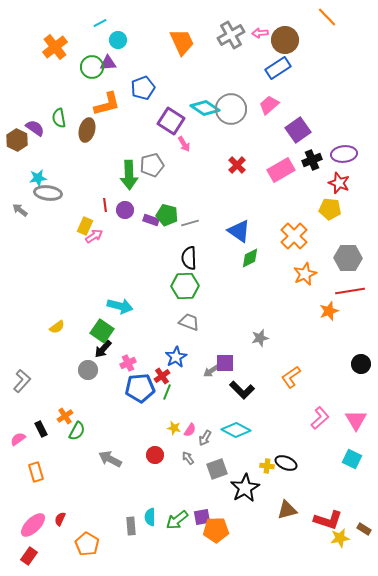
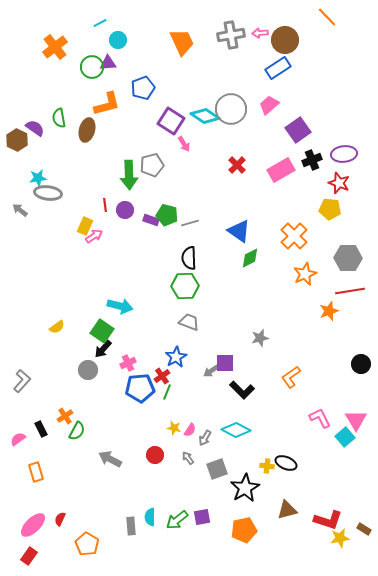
gray cross at (231, 35): rotated 20 degrees clockwise
cyan diamond at (205, 108): moved 8 px down
pink L-shape at (320, 418): rotated 75 degrees counterclockwise
cyan square at (352, 459): moved 7 px left, 22 px up; rotated 24 degrees clockwise
orange pentagon at (216, 530): moved 28 px right; rotated 10 degrees counterclockwise
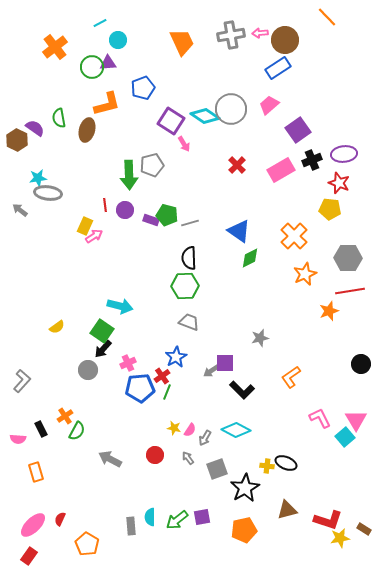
pink semicircle at (18, 439): rotated 140 degrees counterclockwise
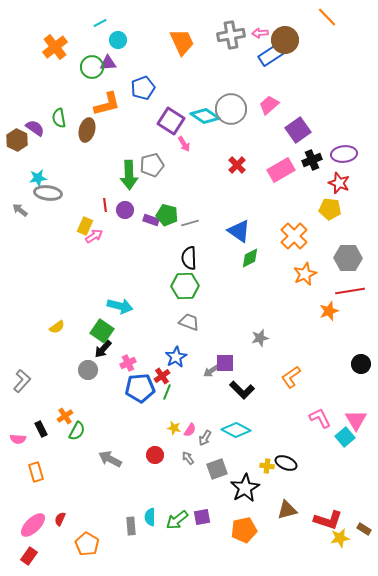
blue rectangle at (278, 68): moved 7 px left, 13 px up
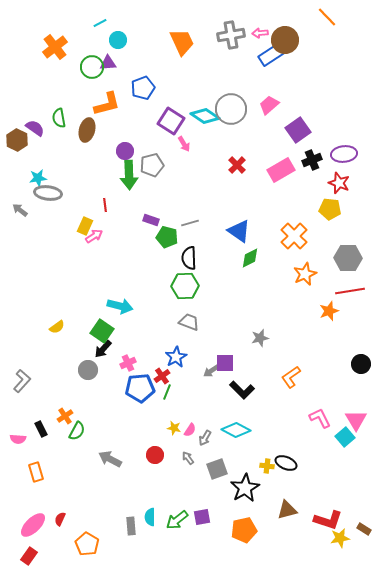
purple circle at (125, 210): moved 59 px up
green pentagon at (167, 215): moved 22 px down
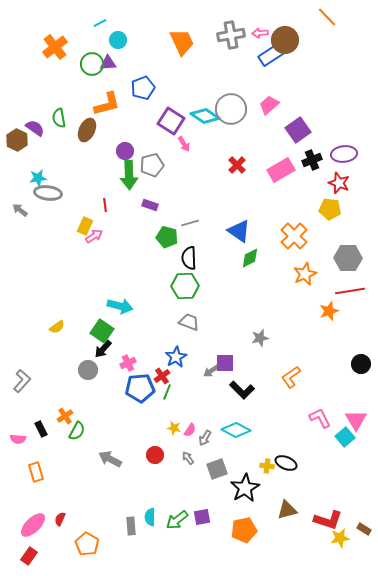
green circle at (92, 67): moved 3 px up
brown ellipse at (87, 130): rotated 10 degrees clockwise
purple rectangle at (151, 220): moved 1 px left, 15 px up
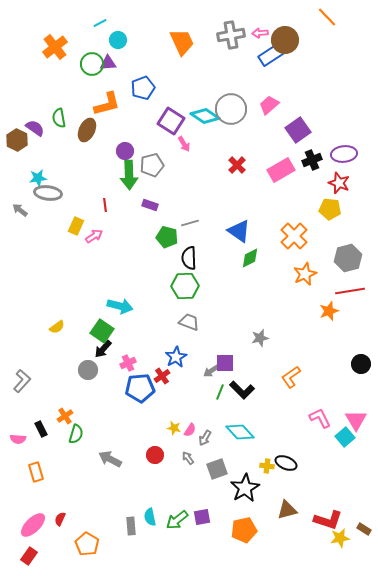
yellow rectangle at (85, 226): moved 9 px left
gray hexagon at (348, 258): rotated 16 degrees counterclockwise
green line at (167, 392): moved 53 px right
cyan diamond at (236, 430): moved 4 px right, 2 px down; rotated 20 degrees clockwise
green semicircle at (77, 431): moved 1 px left, 3 px down; rotated 12 degrees counterclockwise
cyan semicircle at (150, 517): rotated 12 degrees counterclockwise
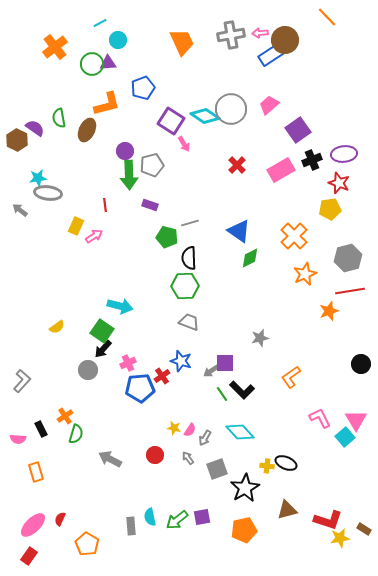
yellow pentagon at (330, 209): rotated 15 degrees counterclockwise
blue star at (176, 357): moved 5 px right, 4 px down; rotated 25 degrees counterclockwise
green line at (220, 392): moved 2 px right, 2 px down; rotated 56 degrees counterclockwise
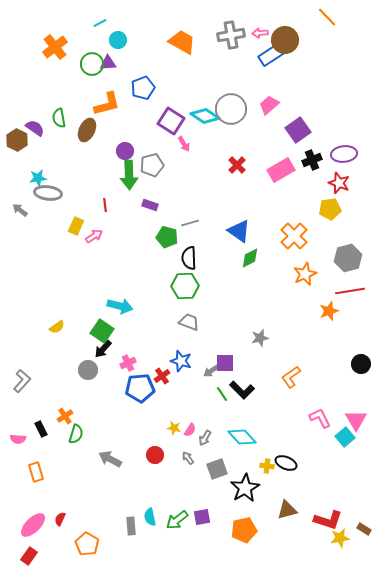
orange trapezoid at (182, 42): rotated 36 degrees counterclockwise
cyan diamond at (240, 432): moved 2 px right, 5 px down
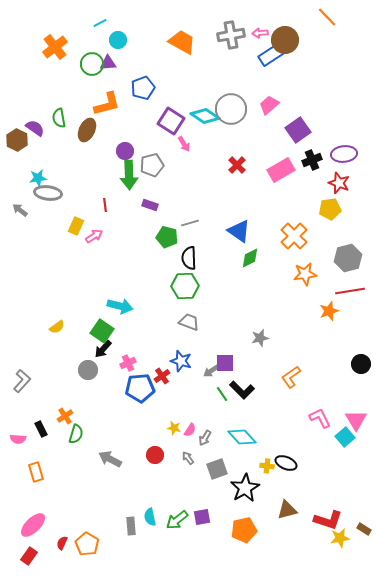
orange star at (305, 274): rotated 15 degrees clockwise
red semicircle at (60, 519): moved 2 px right, 24 px down
